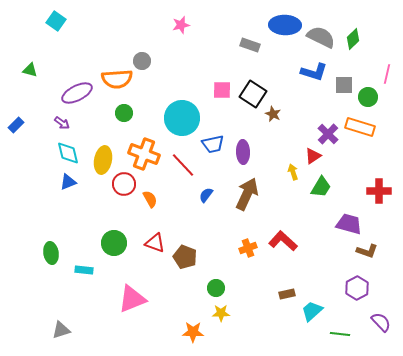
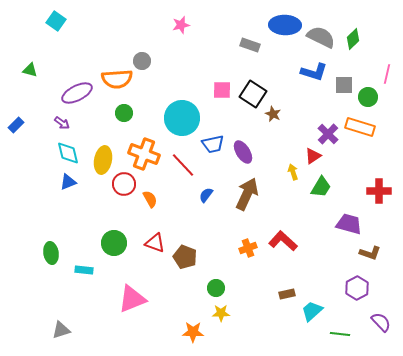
purple ellipse at (243, 152): rotated 30 degrees counterclockwise
brown L-shape at (367, 251): moved 3 px right, 2 px down
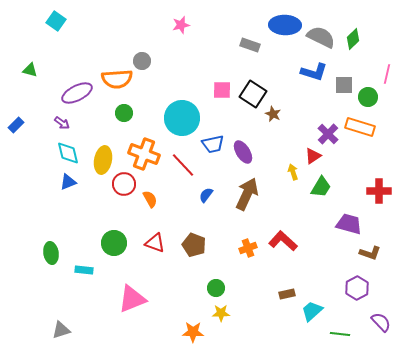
brown pentagon at (185, 257): moved 9 px right, 12 px up
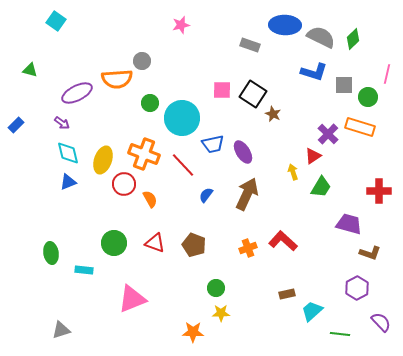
green circle at (124, 113): moved 26 px right, 10 px up
yellow ellipse at (103, 160): rotated 8 degrees clockwise
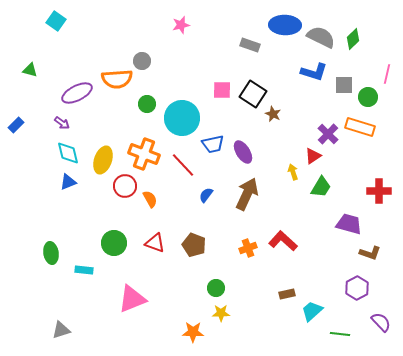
green circle at (150, 103): moved 3 px left, 1 px down
red circle at (124, 184): moved 1 px right, 2 px down
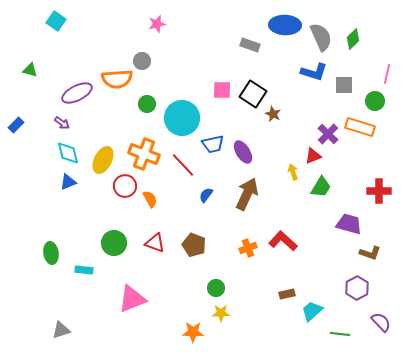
pink star at (181, 25): moved 24 px left, 1 px up
gray semicircle at (321, 37): rotated 40 degrees clockwise
green circle at (368, 97): moved 7 px right, 4 px down
red triangle at (313, 156): rotated 12 degrees clockwise
yellow ellipse at (103, 160): rotated 8 degrees clockwise
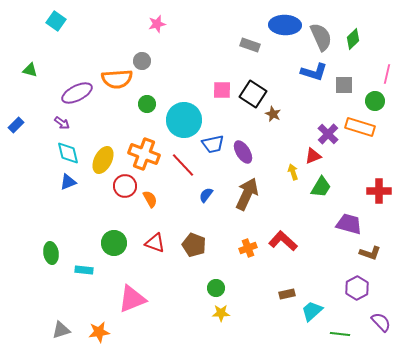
cyan circle at (182, 118): moved 2 px right, 2 px down
orange star at (193, 332): moved 94 px left; rotated 10 degrees counterclockwise
